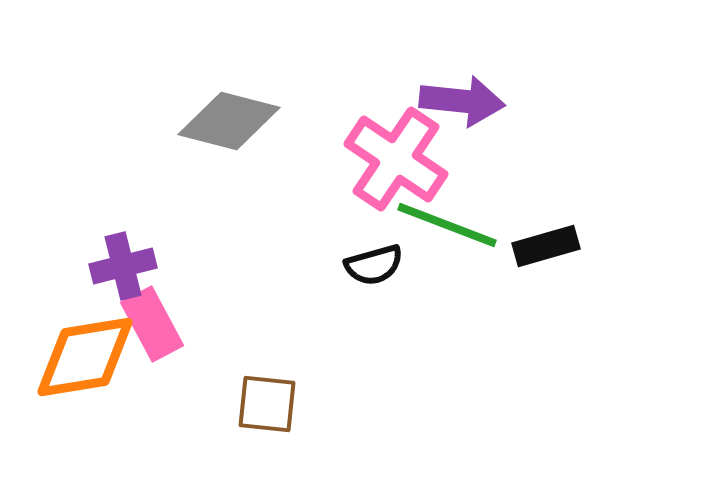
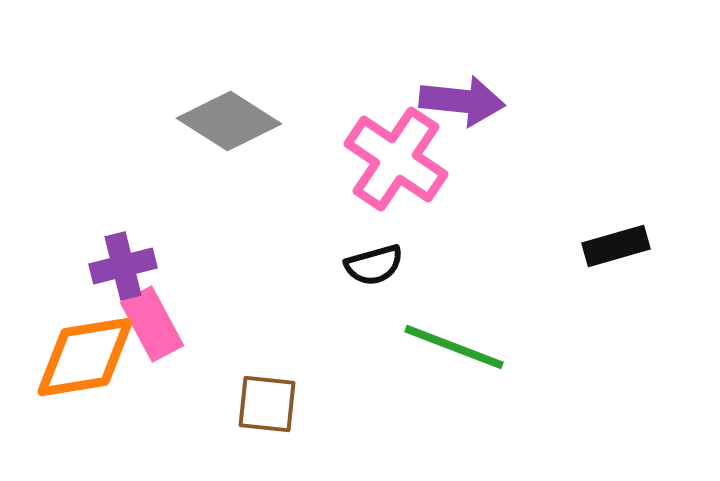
gray diamond: rotated 18 degrees clockwise
green line: moved 7 px right, 122 px down
black rectangle: moved 70 px right
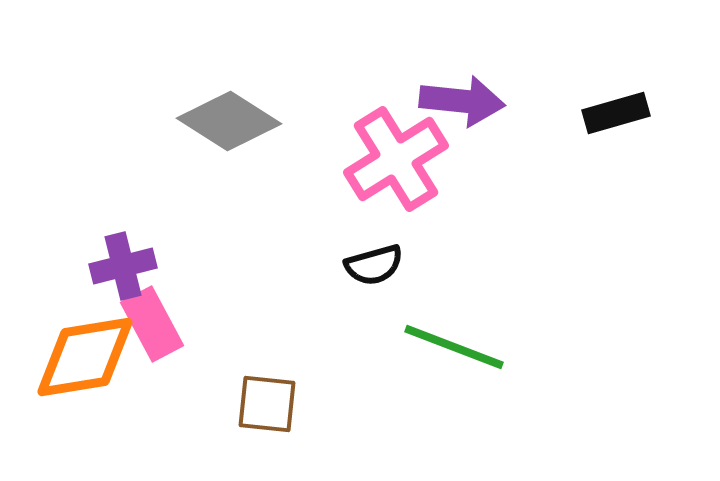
pink cross: rotated 24 degrees clockwise
black rectangle: moved 133 px up
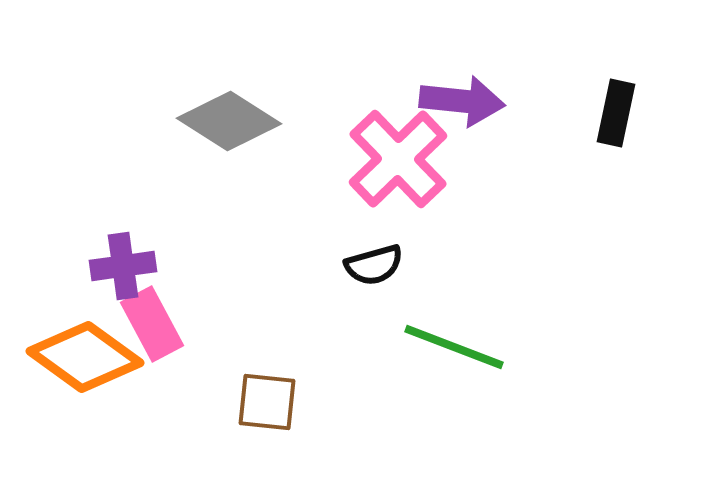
black rectangle: rotated 62 degrees counterclockwise
pink cross: moved 2 px right; rotated 12 degrees counterclockwise
purple cross: rotated 6 degrees clockwise
orange diamond: rotated 45 degrees clockwise
brown square: moved 2 px up
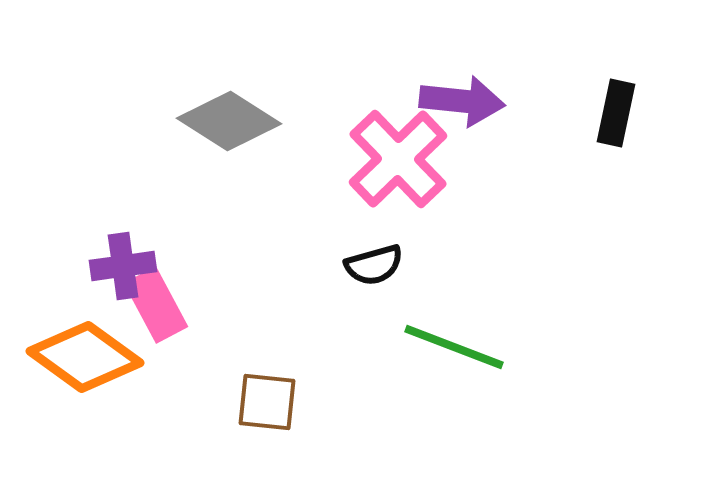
pink rectangle: moved 4 px right, 19 px up
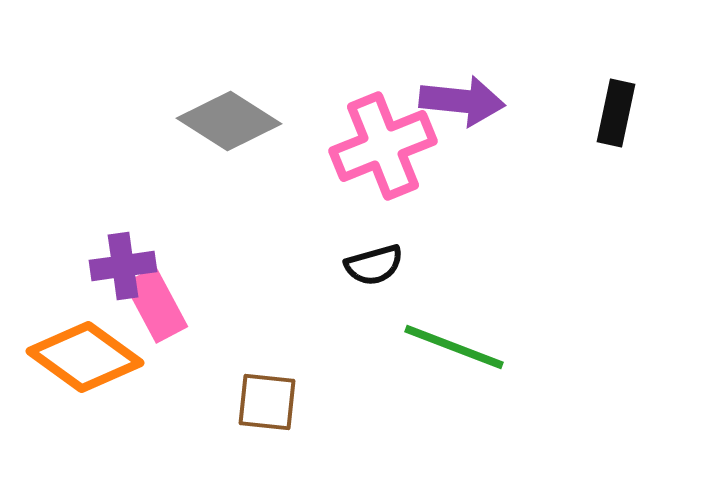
pink cross: moved 15 px left, 13 px up; rotated 22 degrees clockwise
